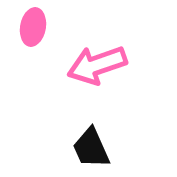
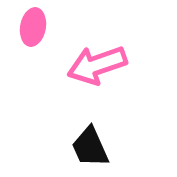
black trapezoid: moved 1 px left, 1 px up
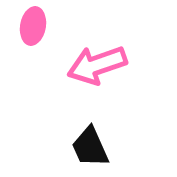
pink ellipse: moved 1 px up
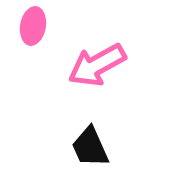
pink arrow: rotated 10 degrees counterclockwise
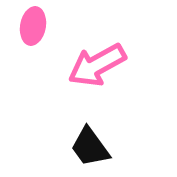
black trapezoid: rotated 12 degrees counterclockwise
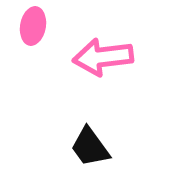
pink arrow: moved 6 px right, 8 px up; rotated 22 degrees clockwise
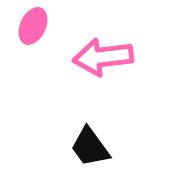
pink ellipse: rotated 15 degrees clockwise
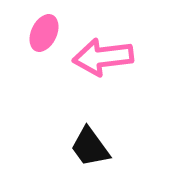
pink ellipse: moved 11 px right, 7 px down
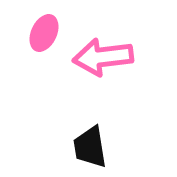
black trapezoid: rotated 27 degrees clockwise
